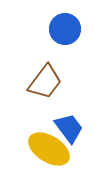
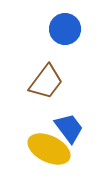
brown trapezoid: moved 1 px right
yellow ellipse: rotated 6 degrees counterclockwise
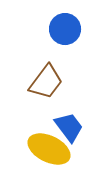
blue trapezoid: moved 1 px up
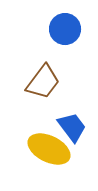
brown trapezoid: moved 3 px left
blue trapezoid: moved 3 px right
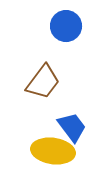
blue circle: moved 1 px right, 3 px up
yellow ellipse: moved 4 px right, 2 px down; rotated 18 degrees counterclockwise
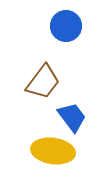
blue trapezoid: moved 10 px up
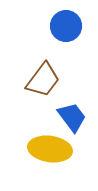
brown trapezoid: moved 2 px up
yellow ellipse: moved 3 px left, 2 px up
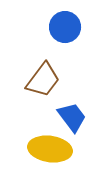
blue circle: moved 1 px left, 1 px down
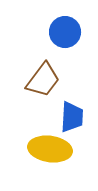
blue circle: moved 5 px down
blue trapezoid: rotated 40 degrees clockwise
